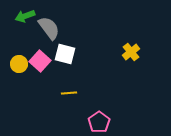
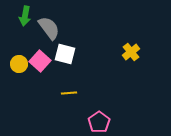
green arrow: rotated 60 degrees counterclockwise
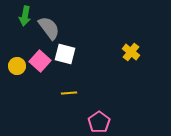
yellow cross: rotated 12 degrees counterclockwise
yellow circle: moved 2 px left, 2 px down
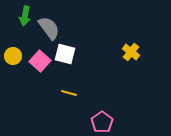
yellow circle: moved 4 px left, 10 px up
yellow line: rotated 21 degrees clockwise
pink pentagon: moved 3 px right
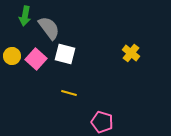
yellow cross: moved 1 px down
yellow circle: moved 1 px left
pink square: moved 4 px left, 2 px up
pink pentagon: rotated 20 degrees counterclockwise
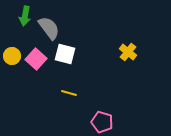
yellow cross: moved 3 px left, 1 px up
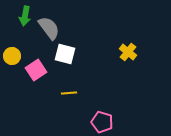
pink square: moved 11 px down; rotated 15 degrees clockwise
yellow line: rotated 21 degrees counterclockwise
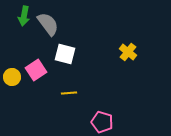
green arrow: moved 1 px left
gray semicircle: moved 1 px left, 4 px up
yellow circle: moved 21 px down
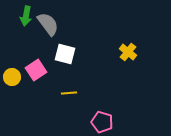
green arrow: moved 2 px right
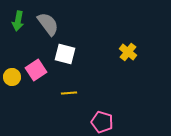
green arrow: moved 8 px left, 5 px down
